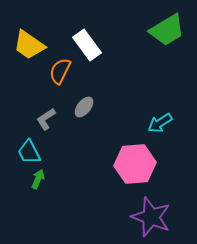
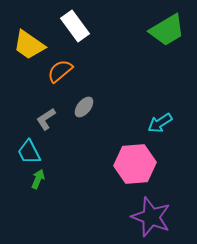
white rectangle: moved 12 px left, 19 px up
orange semicircle: rotated 24 degrees clockwise
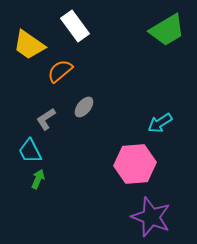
cyan trapezoid: moved 1 px right, 1 px up
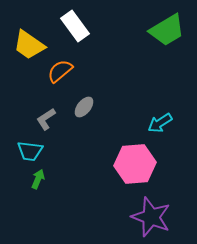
cyan trapezoid: rotated 56 degrees counterclockwise
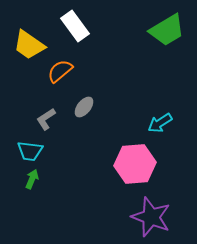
green arrow: moved 6 px left
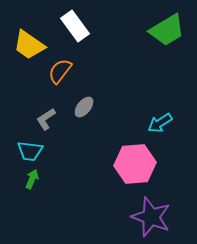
orange semicircle: rotated 12 degrees counterclockwise
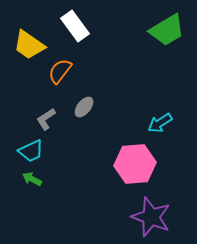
cyan trapezoid: moved 1 px right; rotated 32 degrees counterclockwise
green arrow: rotated 84 degrees counterclockwise
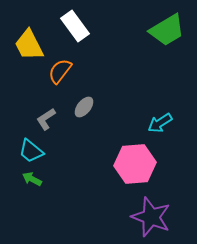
yellow trapezoid: rotated 28 degrees clockwise
cyan trapezoid: rotated 64 degrees clockwise
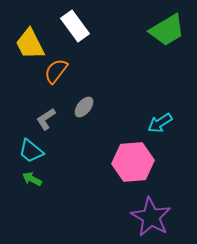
yellow trapezoid: moved 1 px right, 1 px up
orange semicircle: moved 4 px left
pink hexagon: moved 2 px left, 2 px up
purple star: rotated 9 degrees clockwise
